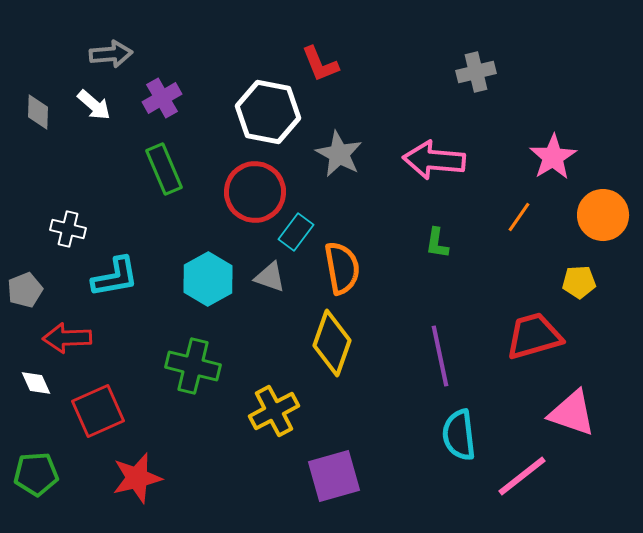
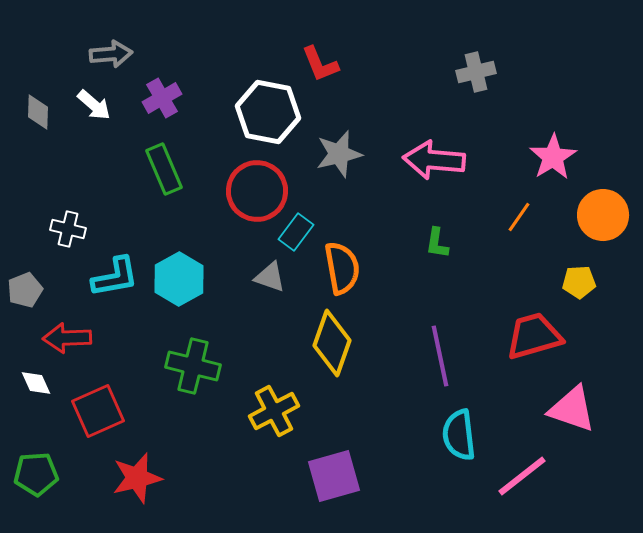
gray star: rotated 30 degrees clockwise
red circle: moved 2 px right, 1 px up
cyan hexagon: moved 29 px left
pink triangle: moved 4 px up
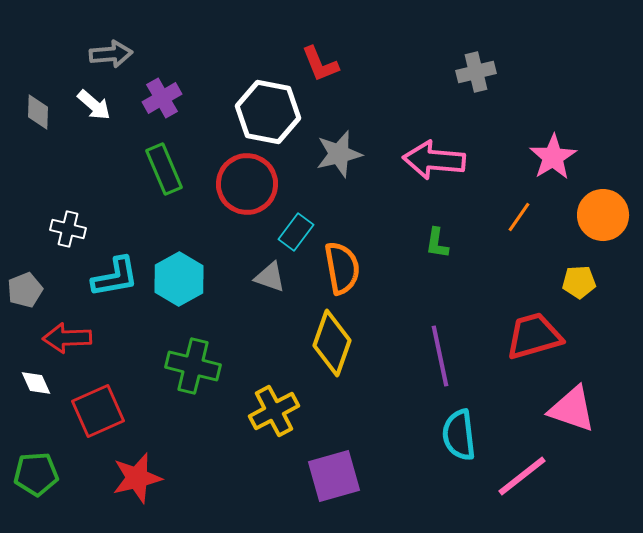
red circle: moved 10 px left, 7 px up
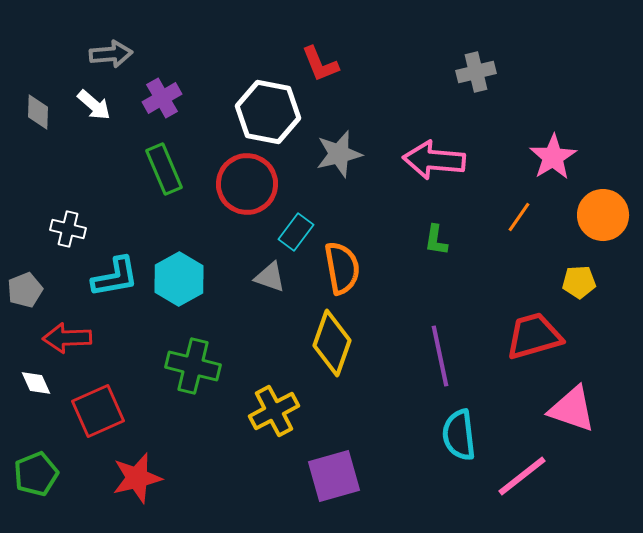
green L-shape: moved 1 px left, 3 px up
green pentagon: rotated 18 degrees counterclockwise
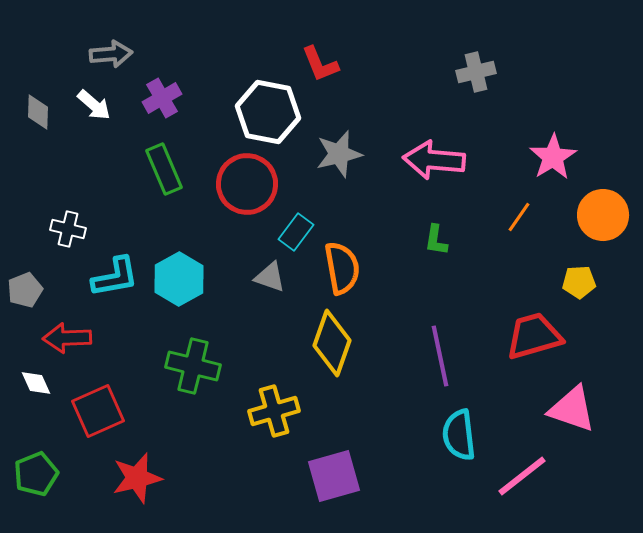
yellow cross: rotated 12 degrees clockwise
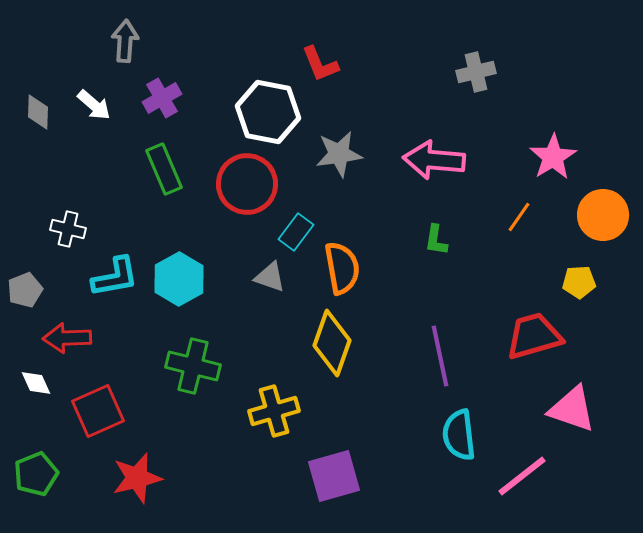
gray arrow: moved 14 px right, 13 px up; rotated 81 degrees counterclockwise
gray star: rotated 6 degrees clockwise
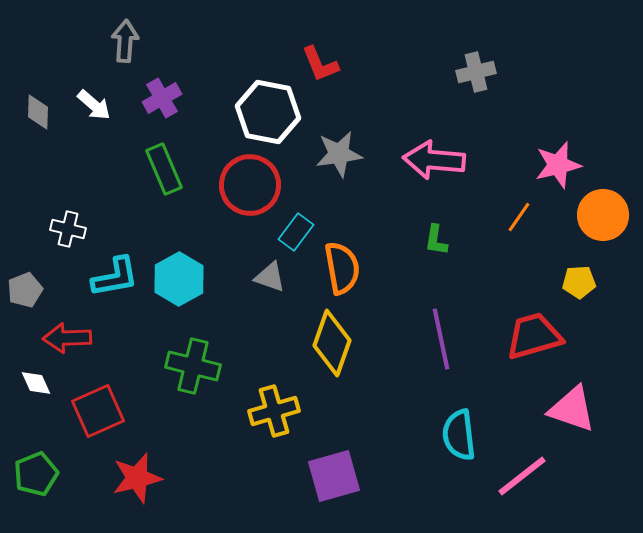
pink star: moved 5 px right, 8 px down; rotated 18 degrees clockwise
red circle: moved 3 px right, 1 px down
purple line: moved 1 px right, 17 px up
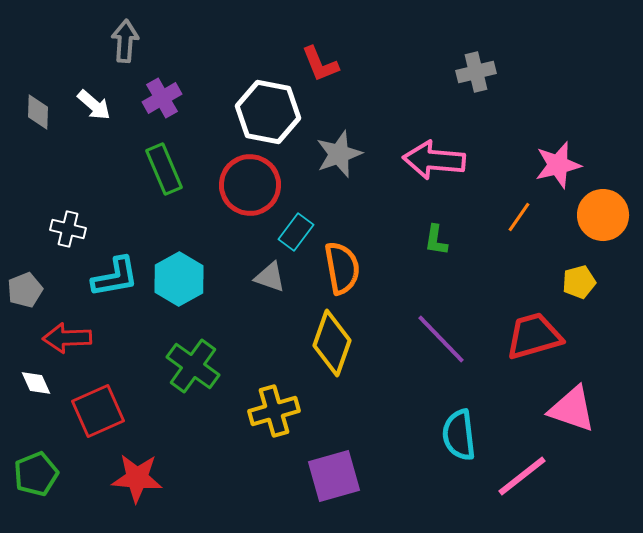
gray star: rotated 12 degrees counterclockwise
yellow pentagon: rotated 12 degrees counterclockwise
purple line: rotated 32 degrees counterclockwise
green cross: rotated 22 degrees clockwise
red star: rotated 18 degrees clockwise
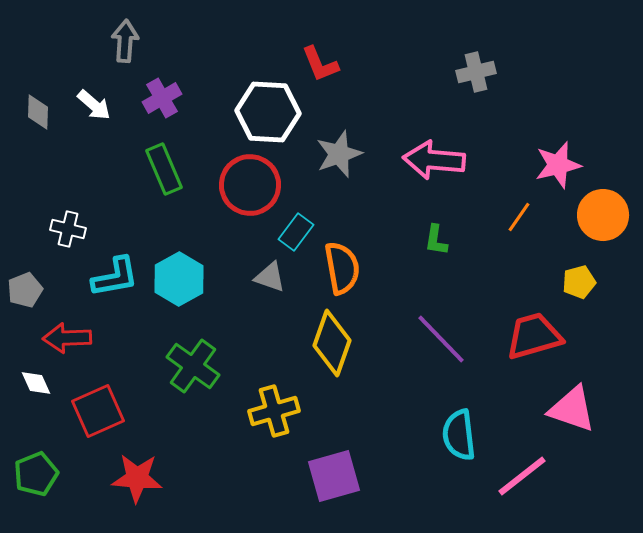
white hexagon: rotated 8 degrees counterclockwise
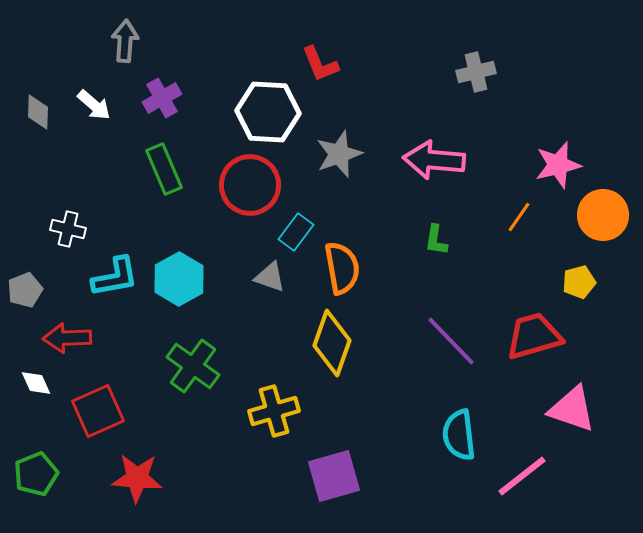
purple line: moved 10 px right, 2 px down
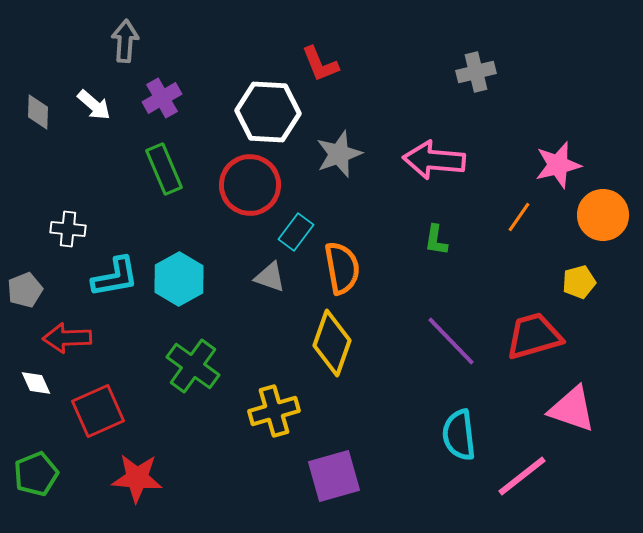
white cross: rotated 8 degrees counterclockwise
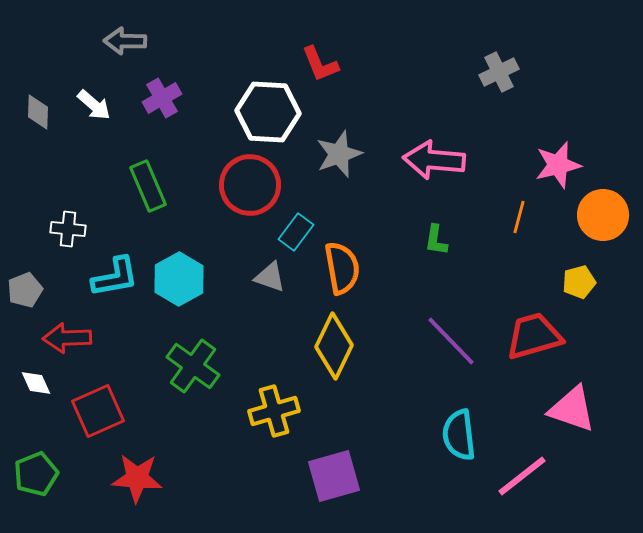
gray arrow: rotated 93 degrees counterclockwise
gray cross: moved 23 px right; rotated 12 degrees counterclockwise
green rectangle: moved 16 px left, 17 px down
orange line: rotated 20 degrees counterclockwise
yellow diamond: moved 2 px right, 3 px down; rotated 6 degrees clockwise
